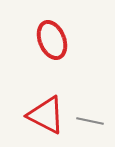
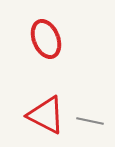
red ellipse: moved 6 px left, 1 px up
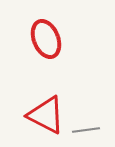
gray line: moved 4 px left, 9 px down; rotated 20 degrees counterclockwise
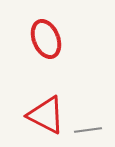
gray line: moved 2 px right
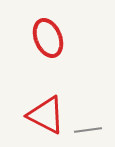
red ellipse: moved 2 px right, 1 px up
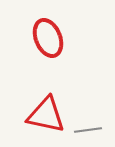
red triangle: rotated 15 degrees counterclockwise
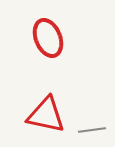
gray line: moved 4 px right
